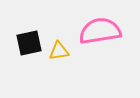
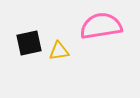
pink semicircle: moved 1 px right, 5 px up
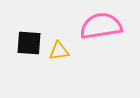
black square: rotated 16 degrees clockwise
